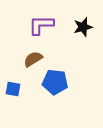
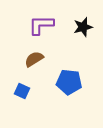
brown semicircle: moved 1 px right
blue pentagon: moved 14 px right
blue square: moved 9 px right, 2 px down; rotated 14 degrees clockwise
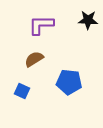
black star: moved 5 px right, 7 px up; rotated 18 degrees clockwise
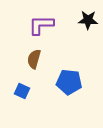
brown semicircle: rotated 42 degrees counterclockwise
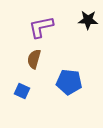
purple L-shape: moved 2 px down; rotated 12 degrees counterclockwise
